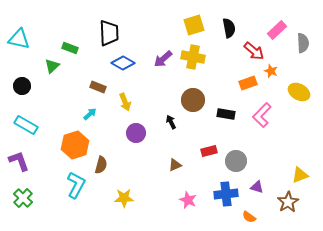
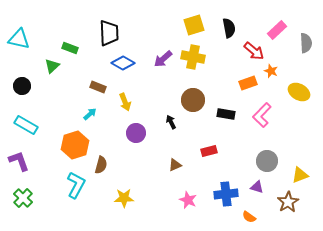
gray semicircle: moved 3 px right
gray circle: moved 31 px right
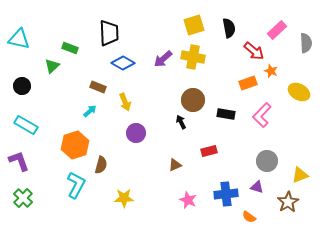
cyan arrow: moved 3 px up
black arrow: moved 10 px right
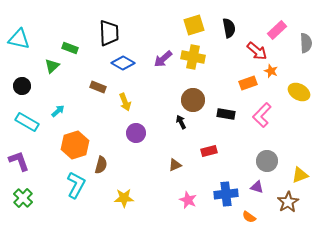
red arrow: moved 3 px right
cyan arrow: moved 32 px left
cyan rectangle: moved 1 px right, 3 px up
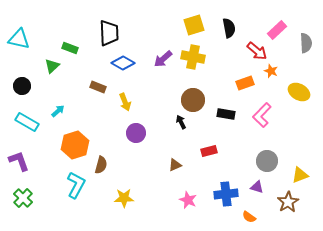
orange rectangle: moved 3 px left
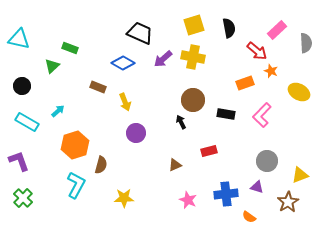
black trapezoid: moved 31 px right; rotated 64 degrees counterclockwise
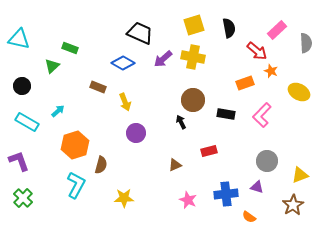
brown star: moved 5 px right, 3 px down
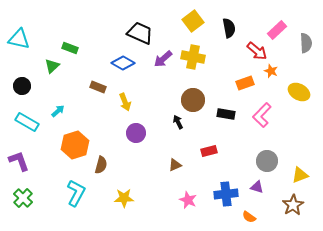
yellow square: moved 1 px left, 4 px up; rotated 20 degrees counterclockwise
black arrow: moved 3 px left
cyan L-shape: moved 8 px down
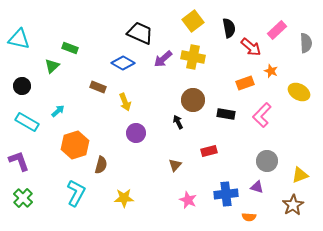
red arrow: moved 6 px left, 4 px up
brown triangle: rotated 24 degrees counterclockwise
orange semicircle: rotated 32 degrees counterclockwise
